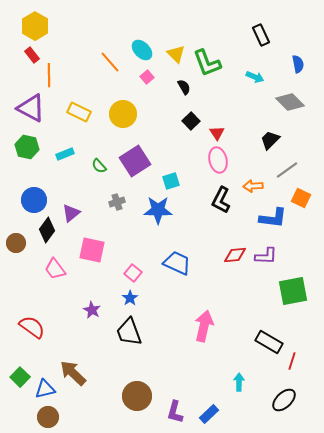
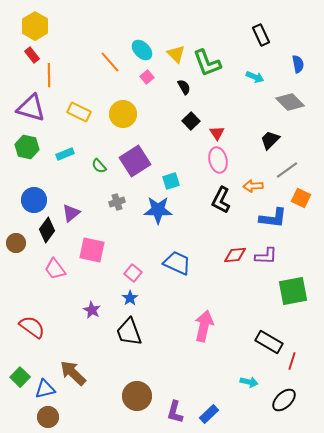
purple triangle at (31, 108): rotated 12 degrees counterclockwise
cyan arrow at (239, 382): moved 10 px right; rotated 102 degrees clockwise
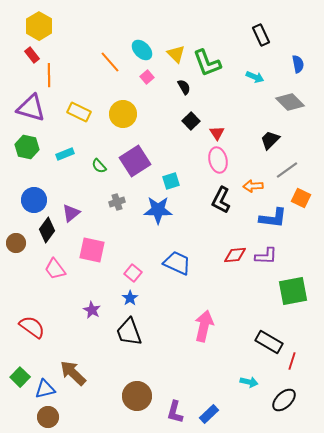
yellow hexagon at (35, 26): moved 4 px right
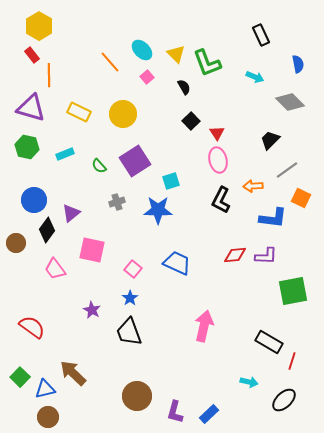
pink square at (133, 273): moved 4 px up
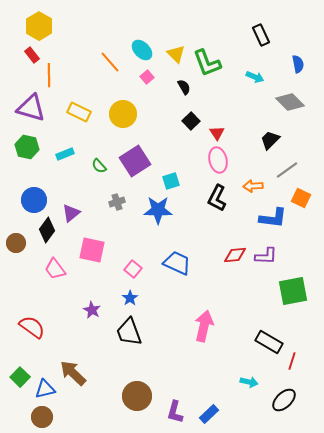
black L-shape at (221, 200): moved 4 px left, 2 px up
brown circle at (48, 417): moved 6 px left
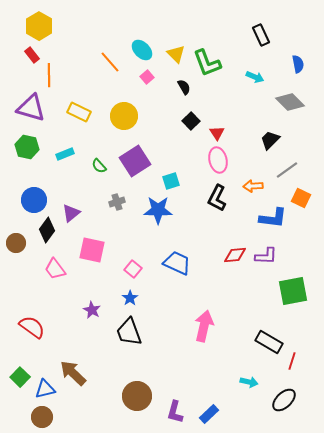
yellow circle at (123, 114): moved 1 px right, 2 px down
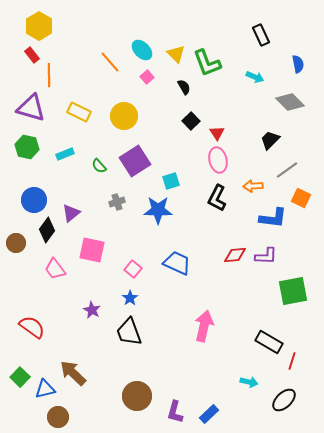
brown circle at (42, 417): moved 16 px right
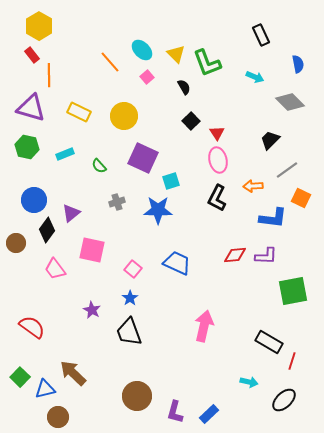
purple square at (135, 161): moved 8 px right, 3 px up; rotated 32 degrees counterclockwise
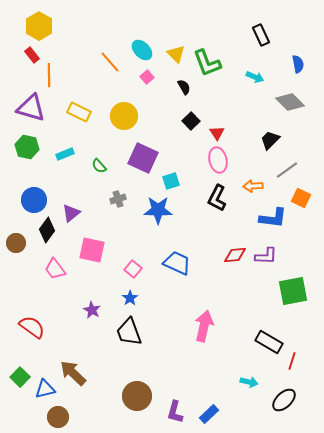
gray cross at (117, 202): moved 1 px right, 3 px up
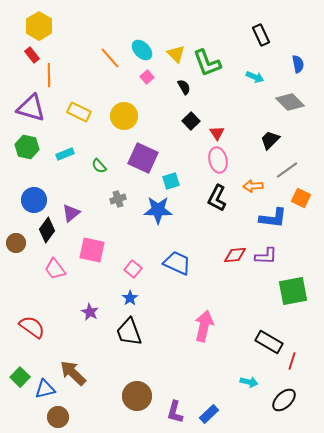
orange line at (110, 62): moved 4 px up
purple star at (92, 310): moved 2 px left, 2 px down
